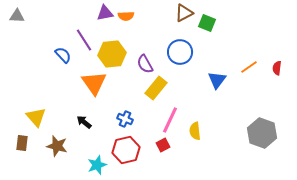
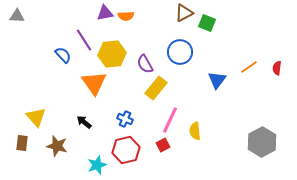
gray hexagon: moved 9 px down; rotated 12 degrees clockwise
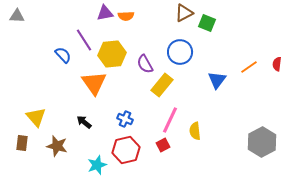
red semicircle: moved 4 px up
yellow rectangle: moved 6 px right, 3 px up
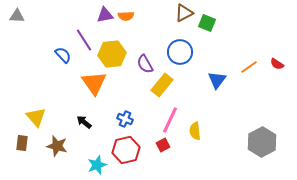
purple triangle: moved 2 px down
red semicircle: rotated 64 degrees counterclockwise
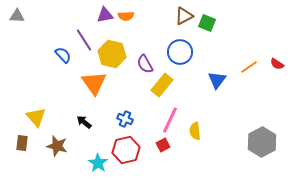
brown triangle: moved 3 px down
yellow hexagon: rotated 20 degrees clockwise
cyan star: moved 1 px right, 2 px up; rotated 18 degrees counterclockwise
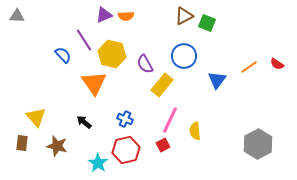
purple triangle: moved 1 px left; rotated 12 degrees counterclockwise
blue circle: moved 4 px right, 4 px down
gray hexagon: moved 4 px left, 2 px down
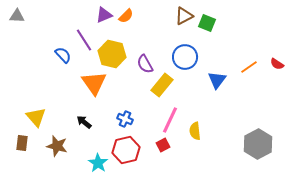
orange semicircle: rotated 42 degrees counterclockwise
blue circle: moved 1 px right, 1 px down
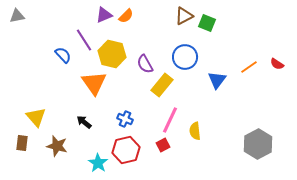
gray triangle: rotated 14 degrees counterclockwise
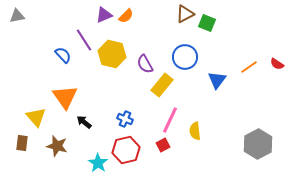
brown triangle: moved 1 px right, 2 px up
orange triangle: moved 29 px left, 14 px down
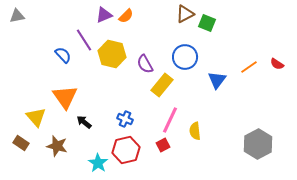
brown rectangle: moved 1 px left; rotated 63 degrees counterclockwise
